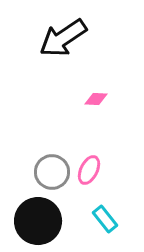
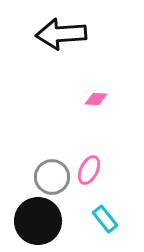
black arrow: moved 2 px left, 4 px up; rotated 30 degrees clockwise
gray circle: moved 5 px down
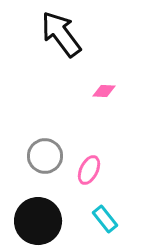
black arrow: rotated 57 degrees clockwise
pink diamond: moved 8 px right, 8 px up
gray circle: moved 7 px left, 21 px up
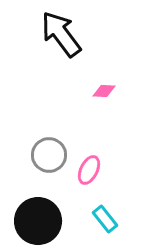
gray circle: moved 4 px right, 1 px up
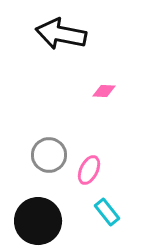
black arrow: rotated 42 degrees counterclockwise
cyan rectangle: moved 2 px right, 7 px up
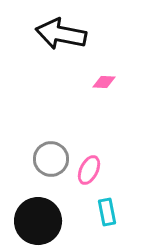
pink diamond: moved 9 px up
gray circle: moved 2 px right, 4 px down
cyan rectangle: rotated 28 degrees clockwise
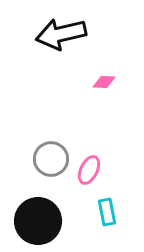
black arrow: rotated 24 degrees counterclockwise
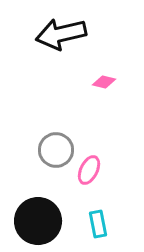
pink diamond: rotated 10 degrees clockwise
gray circle: moved 5 px right, 9 px up
cyan rectangle: moved 9 px left, 12 px down
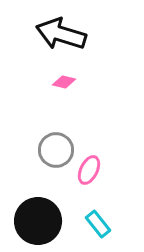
black arrow: rotated 30 degrees clockwise
pink diamond: moved 40 px left
cyan rectangle: rotated 28 degrees counterclockwise
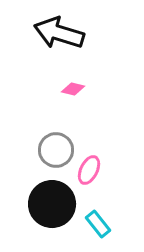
black arrow: moved 2 px left, 1 px up
pink diamond: moved 9 px right, 7 px down
black circle: moved 14 px right, 17 px up
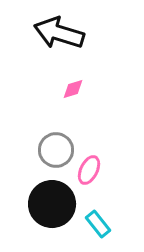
pink diamond: rotated 30 degrees counterclockwise
